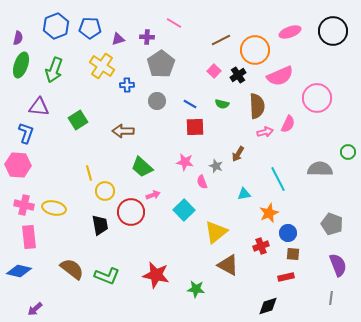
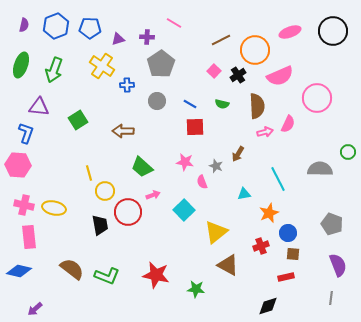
purple semicircle at (18, 38): moved 6 px right, 13 px up
red circle at (131, 212): moved 3 px left
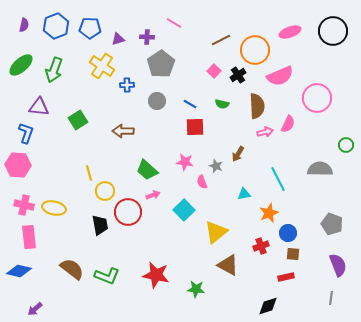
green ellipse at (21, 65): rotated 30 degrees clockwise
green circle at (348, 152): moved 2 px left, 7 px up
green trapezoid at (142, 167): moved 5 px right, 3 px down
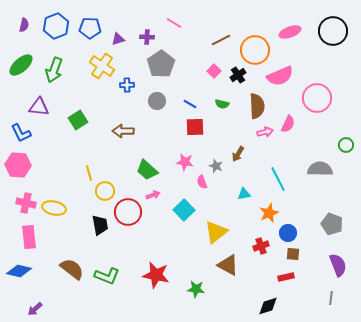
blue L-shape at (26, 133): moved 5 px left; rotated 135 degrees clockwise
pink cross at (24, 205): moved 2 px right, 2 px up
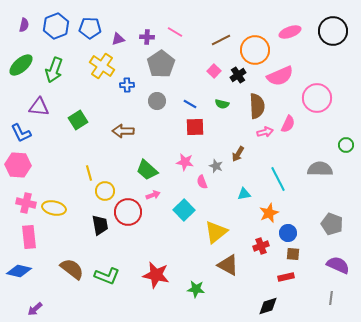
pink line at (174, 23): moved 1 px right, 9 px down
purple semicircle at (338, 265): rotated 45 degrees counterclockwise
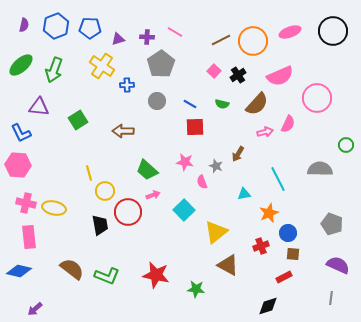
orange circle at (255, 50): moved 2 px left, 9 px up
brown semicircle at (257, 106): moved 2 px up; rotated 45 degrees clockwise
red rectangle at (286, 277): moved 2 px left; rotated 14 degrees counterclockwise
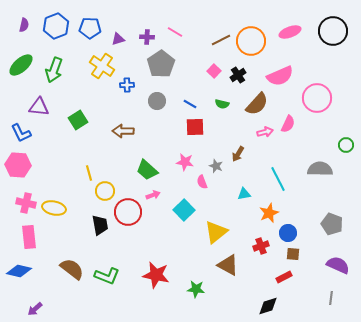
orange circle at (253, 41): moved 2 px left
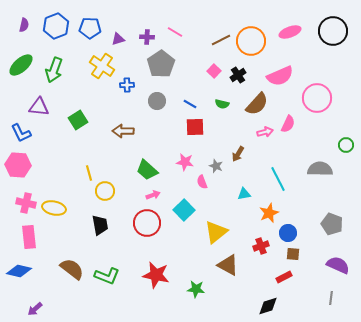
red circle at (128, 212): moved 19 px right, 11 px down
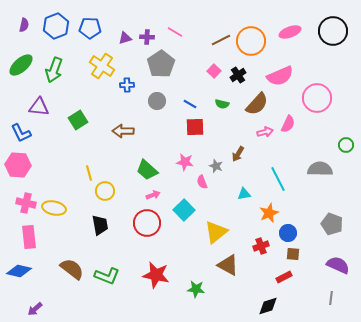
purple triangle at (118, 39): moved 7 px right, 1 px up
